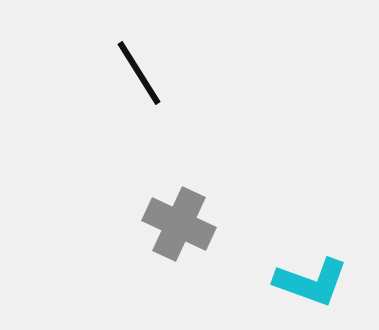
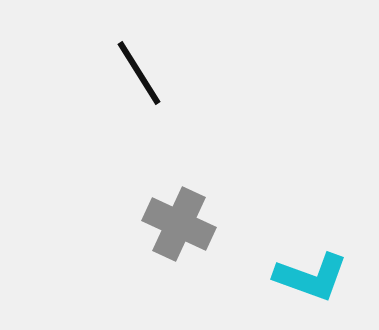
cyan L-shape: moved 5 px up
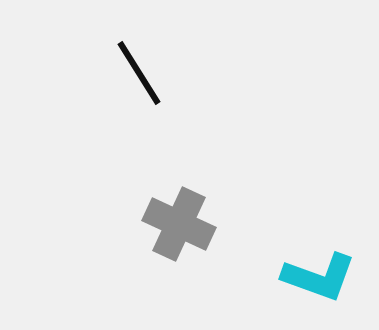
cyan L-shape: moved 8 px right
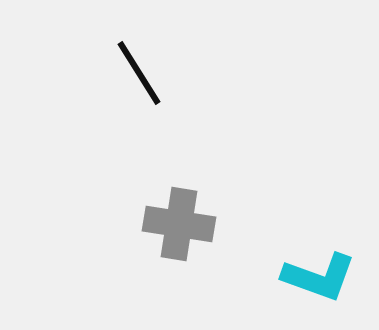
gray cross: rotated 16 degrees counterclockwise
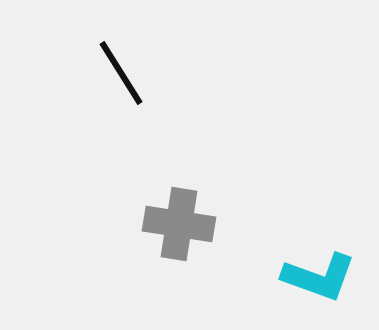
black line: moved 18 px left
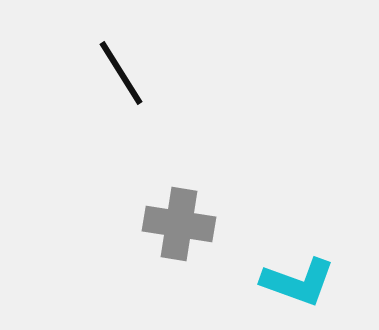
cyan L-shape: moved 21 px left, 5 px down
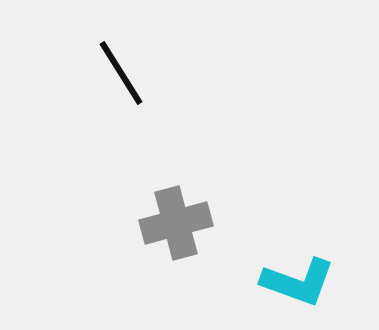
gray cross: moved 3 px left, 1 px up; rotated 24 degrees counterclockwise
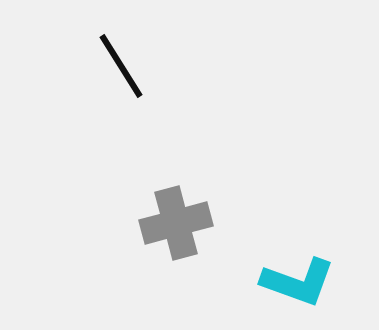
black line: moved 7 px up
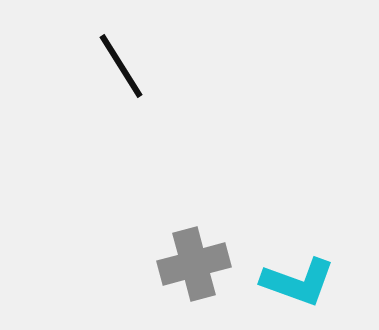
gray cross: moved 18 px right, 41 px down
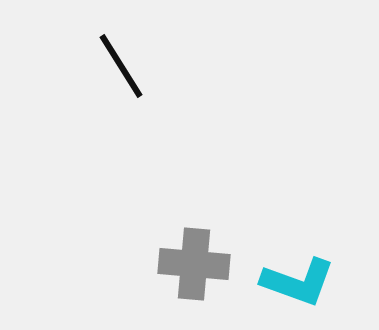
gray cross: rotated 20 degrees clockwise
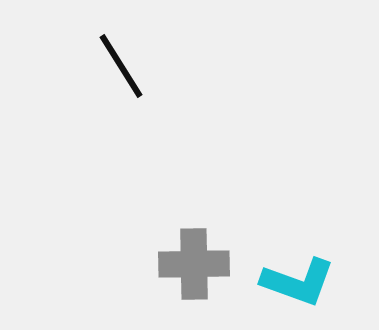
gray cross: rotated 6 degrees counterclockwise
